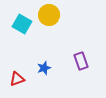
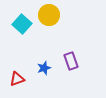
cyan square: rotated 12 degrees clockwise
purple rectangle: moved 10 px left
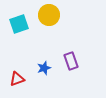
cyan square: moved 3 px left; rotated 30 degrees clockwise
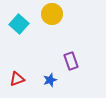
yellow circle: moved 3 px right, 1 px up
cyan square: rotated 30 degrees counterclockwise
blue star: moved 6 px right, 12 px down
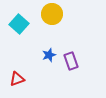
blue star: moved 1 px left, 25 px up
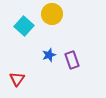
cyan square: moved 5 px right, 2 px down
purple rectangle: moved 1 px right, 1 px up
red triangle: rotated 35 degrees counterclockwise
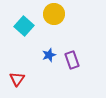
yellow circle: moved 2 px right
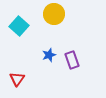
cyan square: moved 5 px left
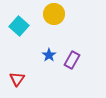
blue star: rotated 16 degrees counterclockwise
purple rectangle: rotated 48 degrees clockwise
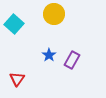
cyan square: moved 5 px left, 2 px up
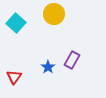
cyan square: moved 2 px right, 1 px up
blue star: moved 1 px left, 12 px down
red triangle: moved 3 px left, 2 px up
